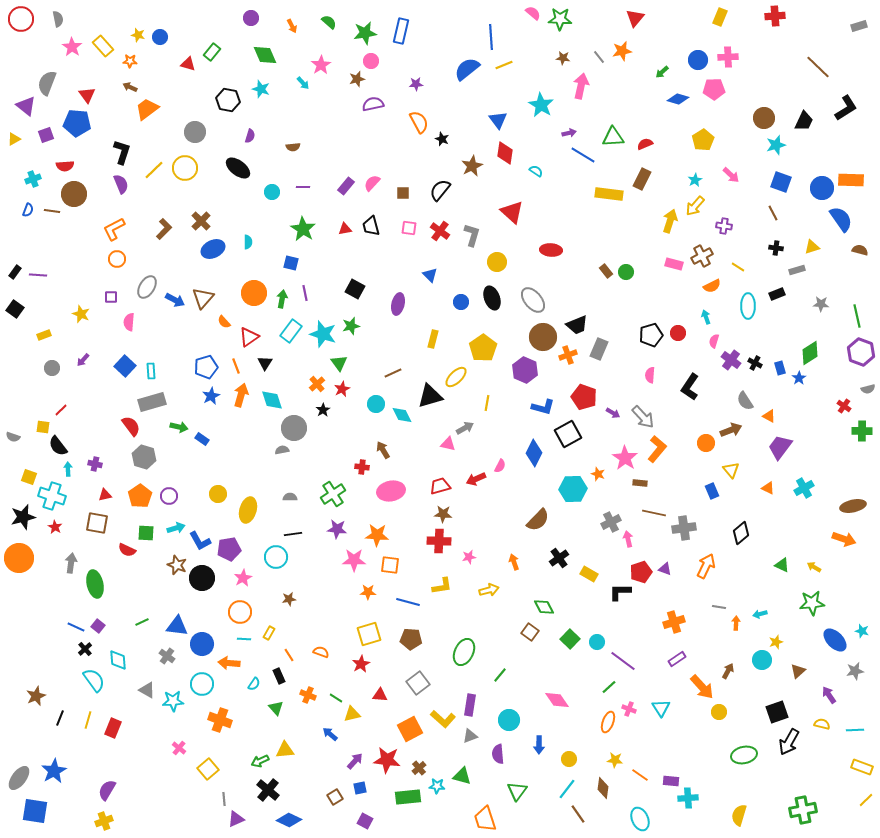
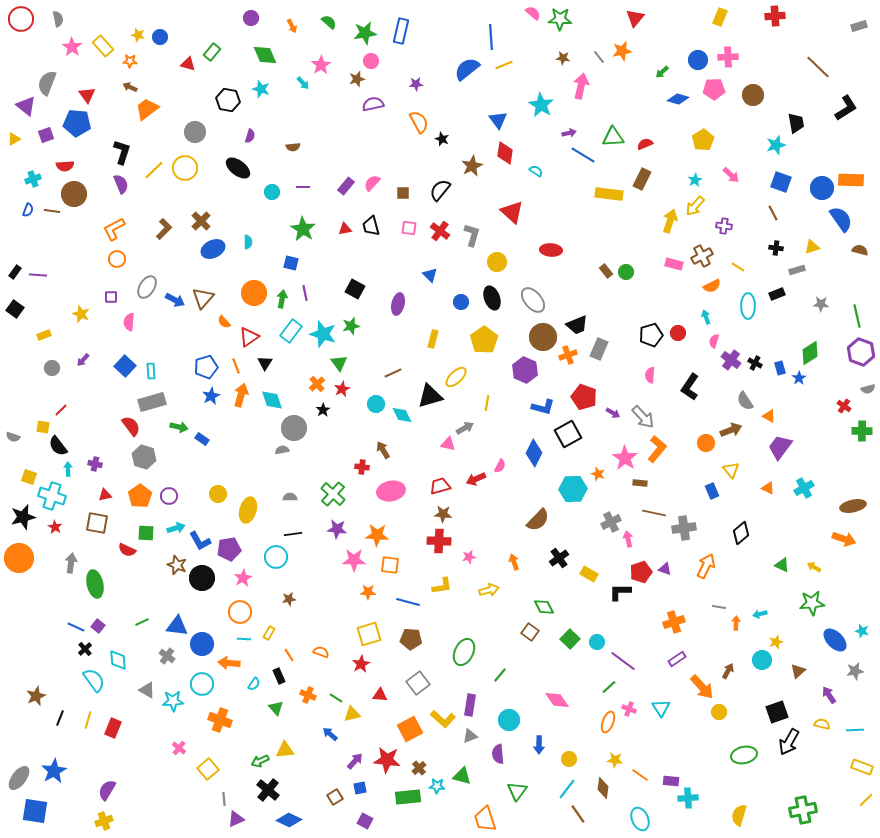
brown circle at (764, 118): moved 11 px left, 23 px up
black trapezoid at (804, 121): moved 8 px left, 2 px down; rotated 35 degrees counterclockwise
yellow pentagon at (483, 348): moved 1 px right, 8 px up
green cross at (333, 494): rotated 15 degrees counterclockwise
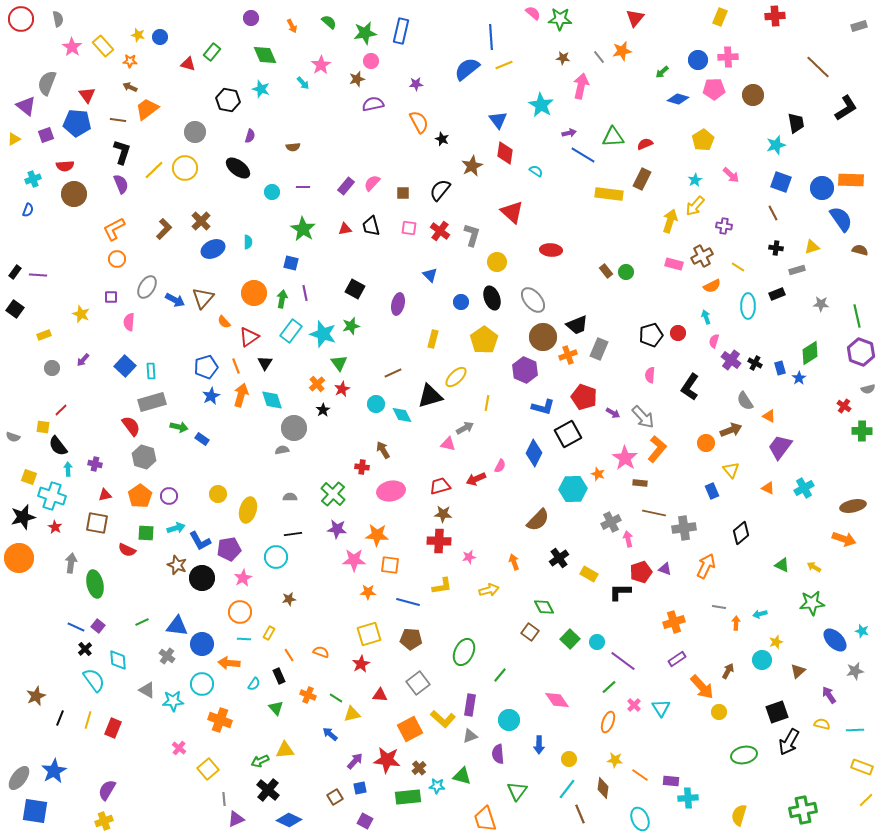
brown line at (52, 211): moved 66 px right, 91 px up
pink cross at (629, 709): moved 5 px right, 4 px up; rotated 24 degrees clockwise
brown line at (578, 814): moved 2 px right; rotated 12 degrees clockwise
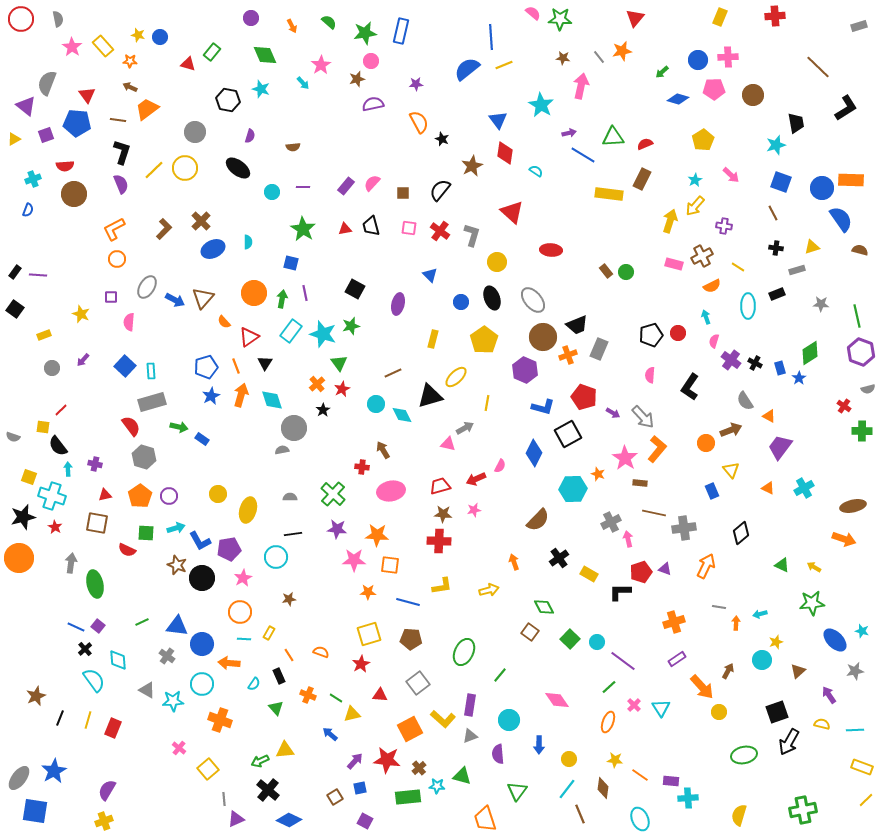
pink star at (469, 557): moved 5 px right, 47 px up
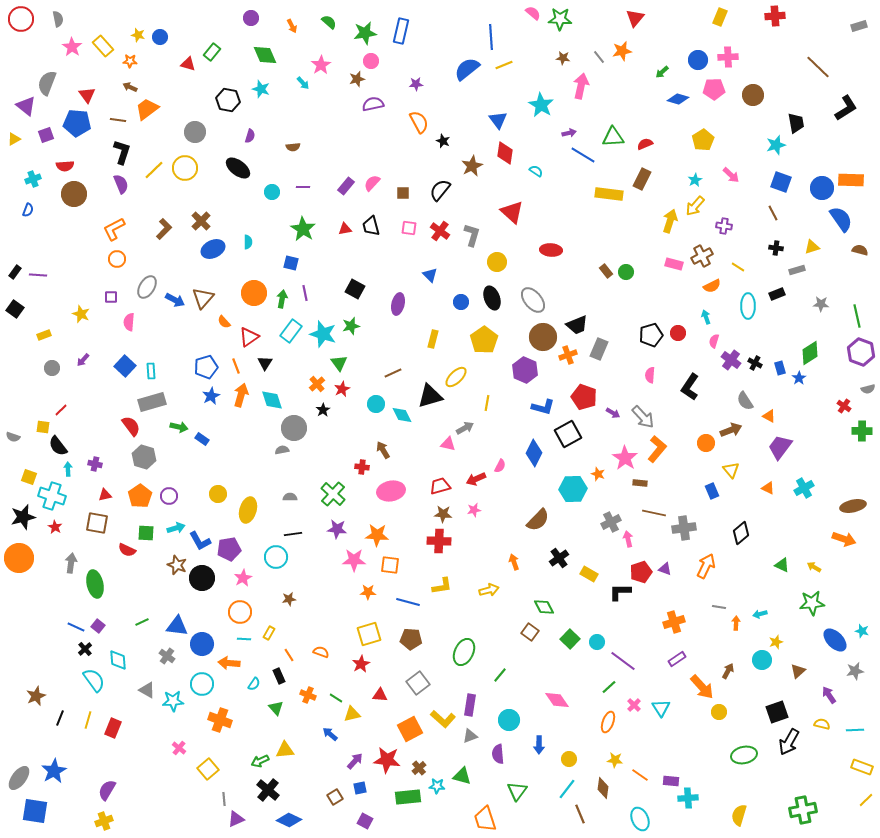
black star at (442, 139): moved 1 px right, 2 px down
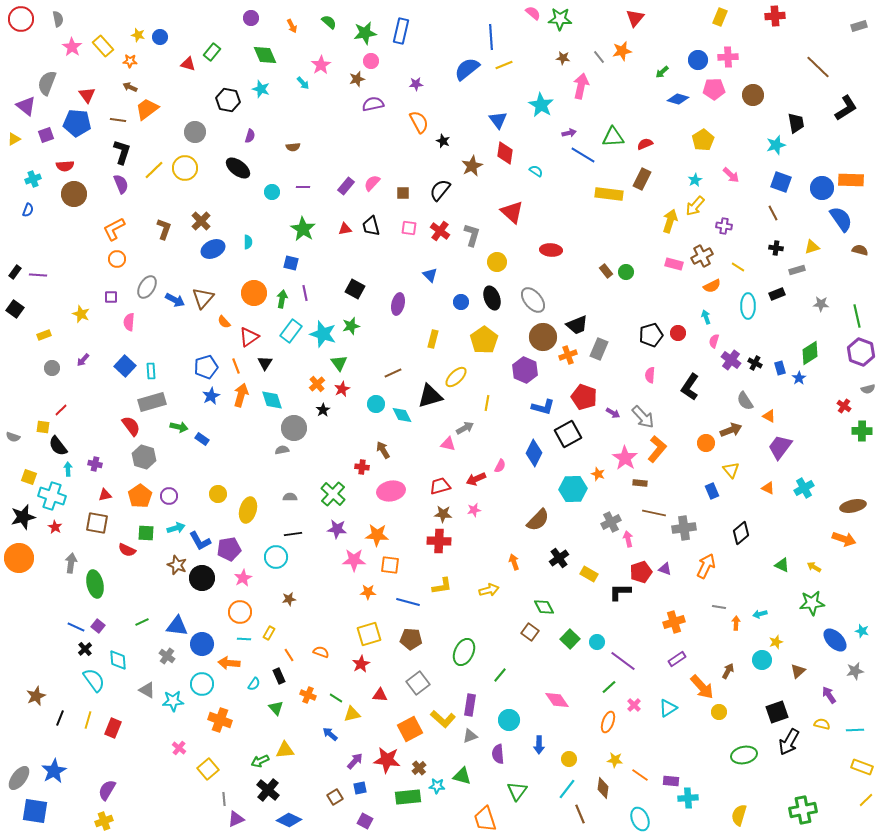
brown L-shape at (164, 229): rotated 25 degrees counterclockwise
cyan triangle at (661, 708): moved 7 px right; rotated 30 degrees clockwise
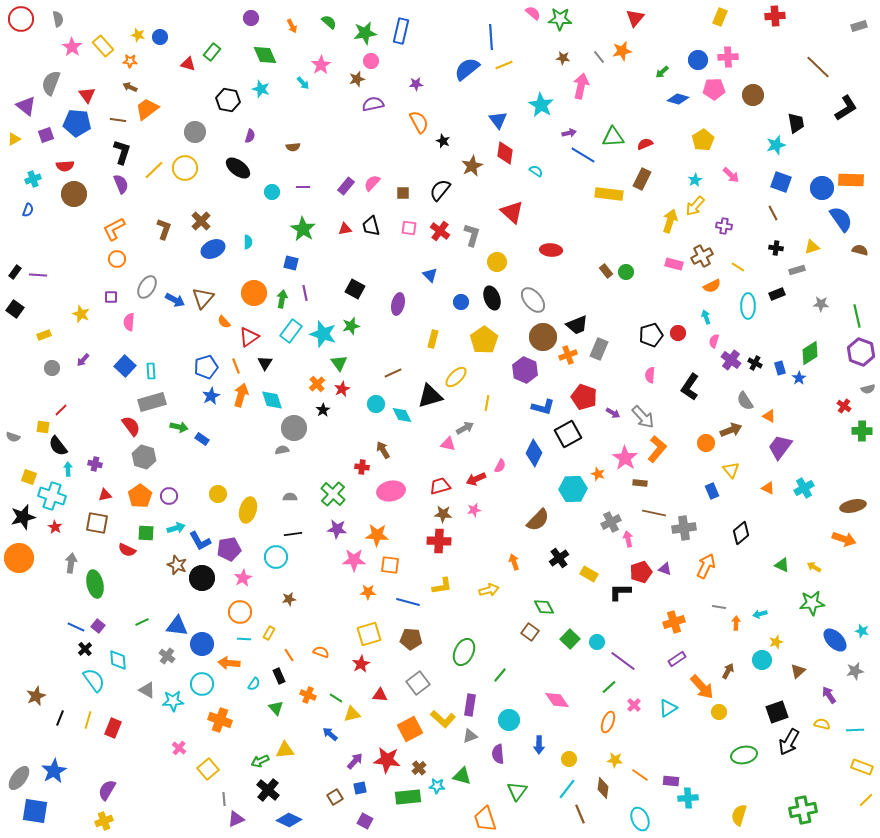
gray semicircle at (47, 83): moved 4 px right
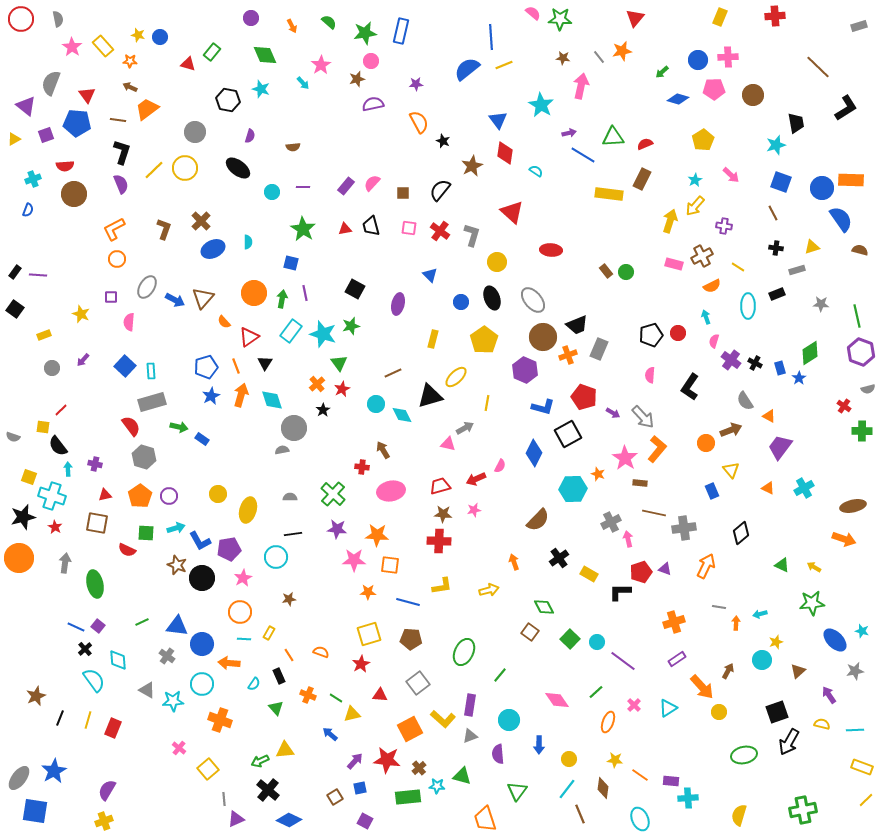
gray arrow at (71, 563): moved 6 px left
green line at (609, 687): moved 13 px left, 5 px down
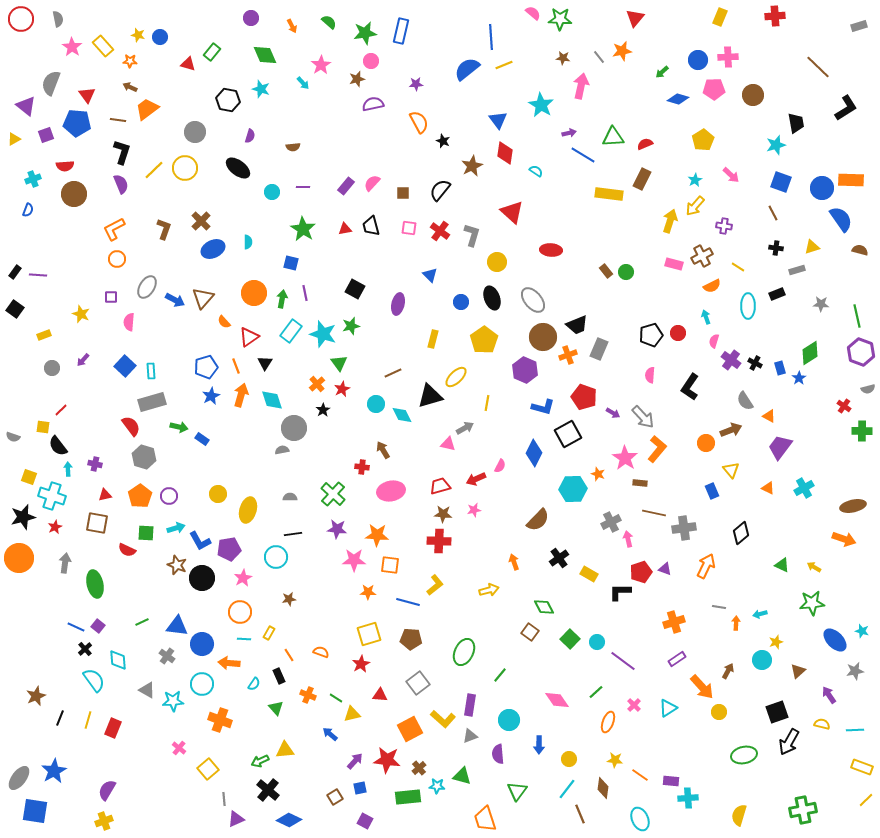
red star at (55, 527): rotated 16 degrees clockwise
yellow L-shape at (442, 586): moved 7 px left, 1 px up; rotated 30 degrees counterclockwise
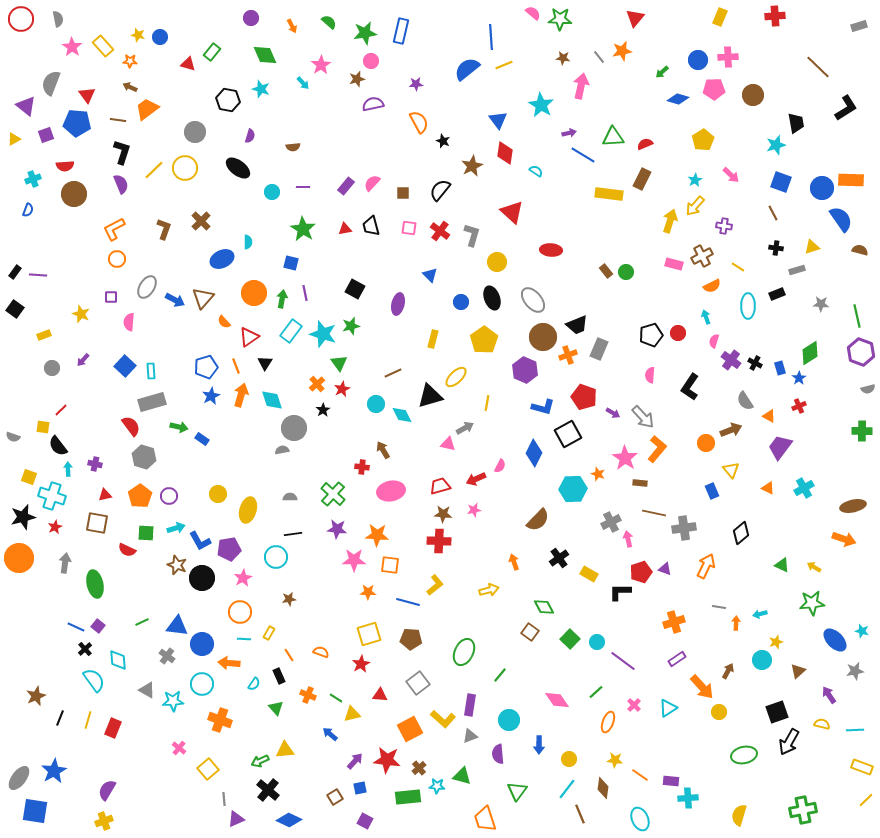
blue ellipse at (213, 249): moved 9 px right, 10 px down
red cross at (844, 406): moved 45 px left; rotated 32 degrees clockwise
